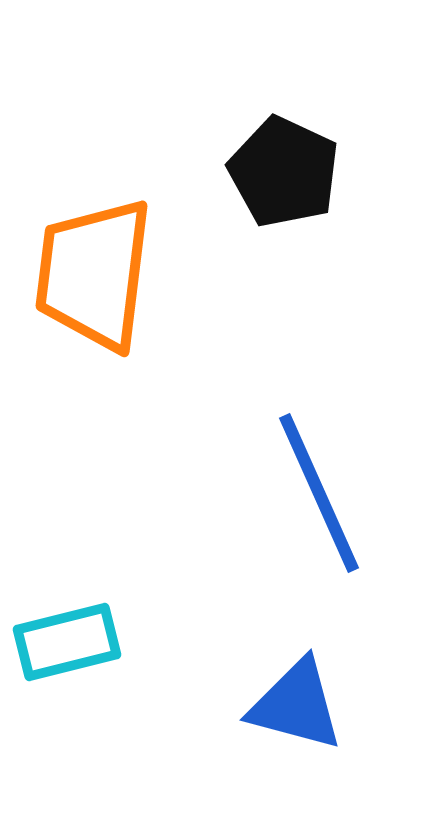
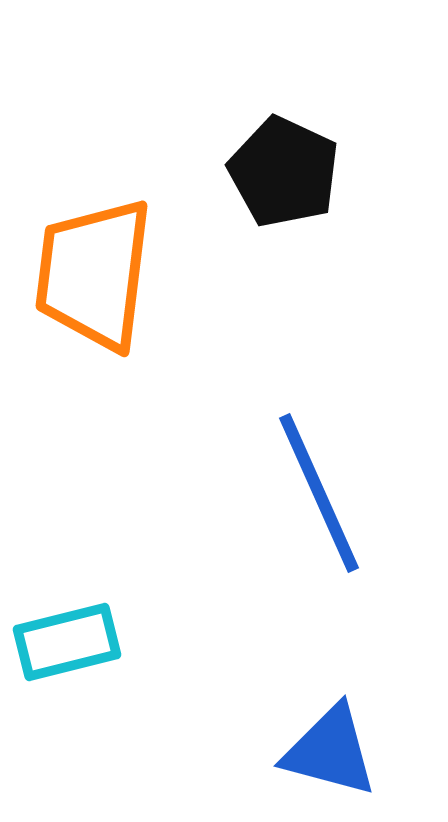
blue triangle: moved 34 px right, 46 px down
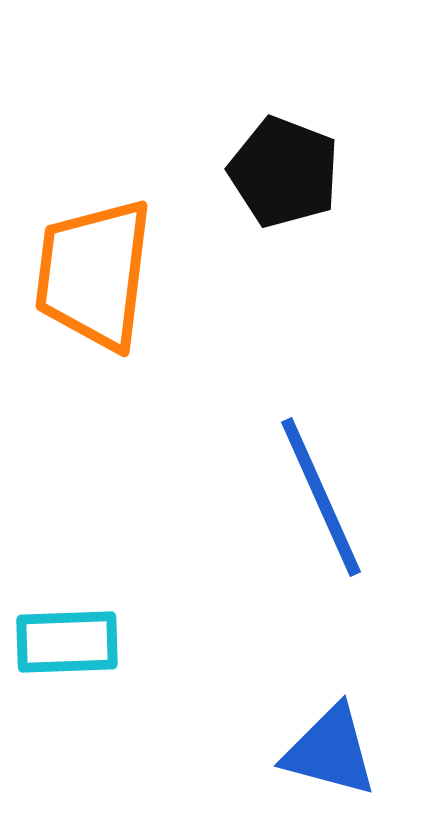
black pentagon: rotated 4 degrees counterclockwise
blue line: moved 2 px right, 4 px down
cyan rectangle: rotated 12 degrees clockwise
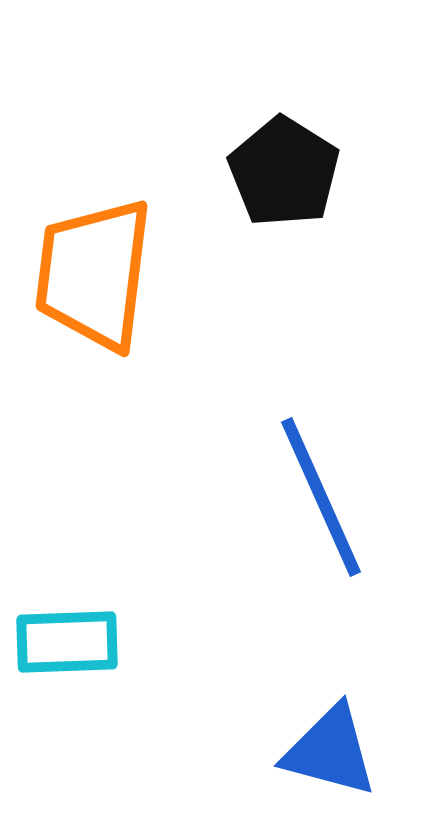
black pentagon: rotated 11 degrees clockwise
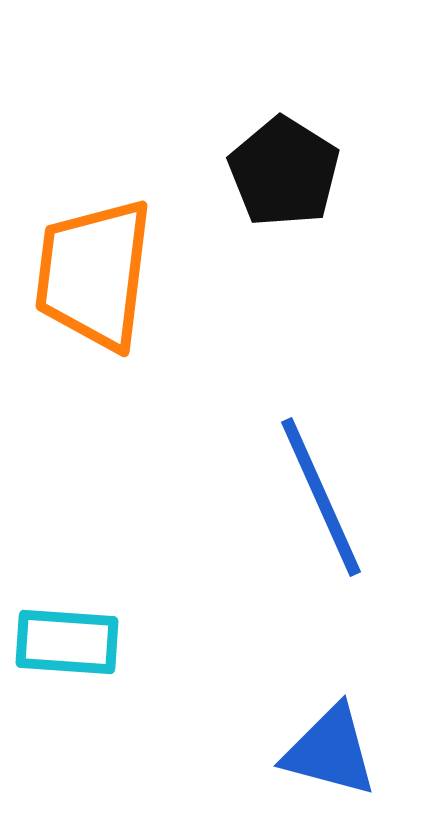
cyan rectangle: rotated 6 degrees clockwise
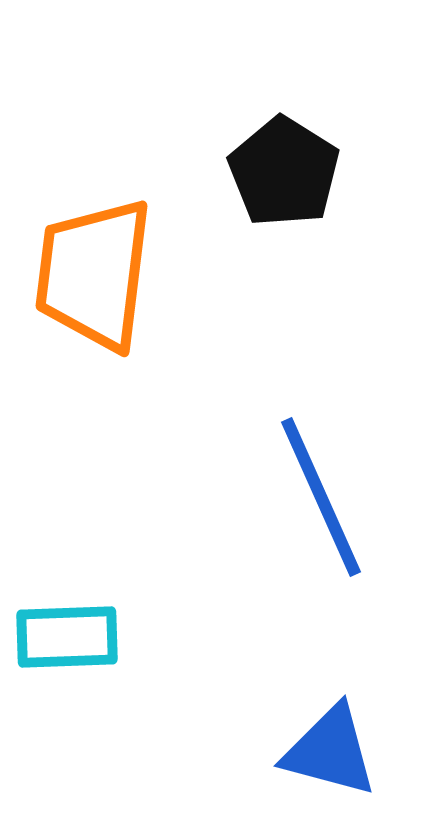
cyan rectangle: moved 5 px up; rotated 6 degrees counterclockwise
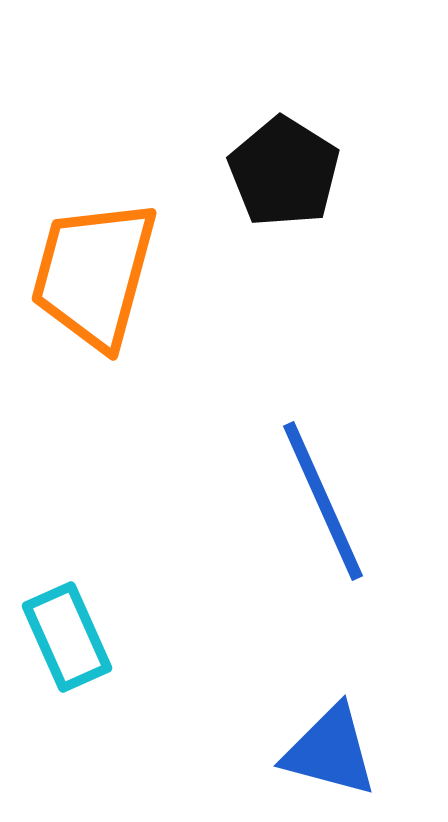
orange trapezoid: rotated 8 degrees clockwise
blue line: moved 2 px right, 4 px down
cyan rectangle: rotated 68 degrees clockwise
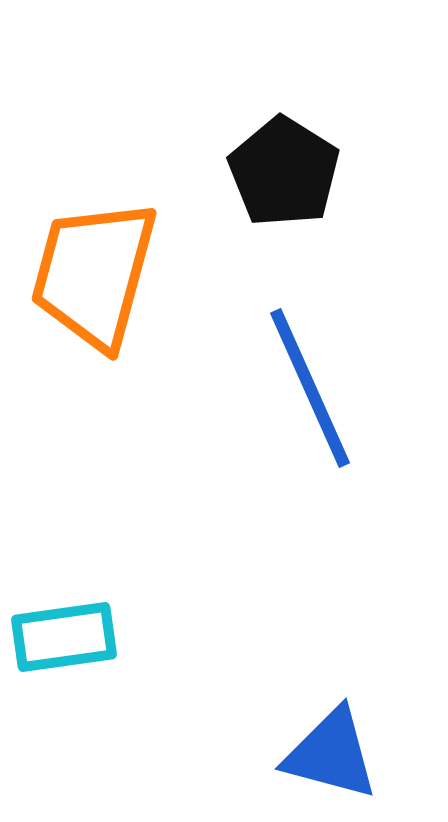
blue line: moved 13 px left, 113 px up
cyan rectangle: moved 3 px left; rotated 74 degrees counterclockwise
blue triangle: moved 1 px right, 3 px down
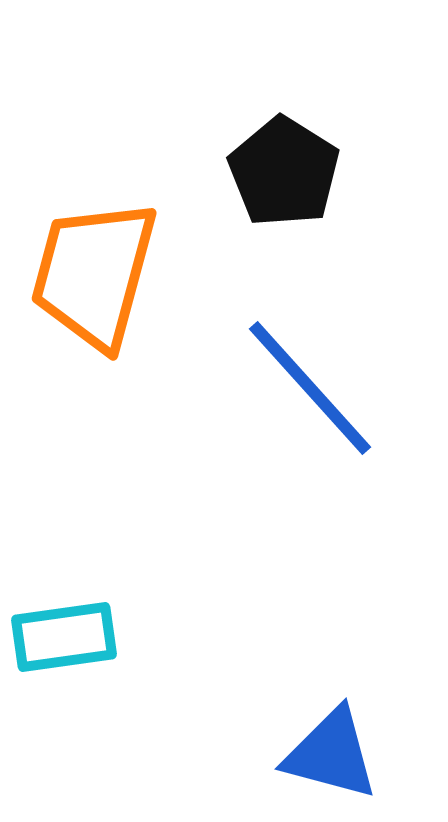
blue line: rotated 18 degrees counterclockwise
